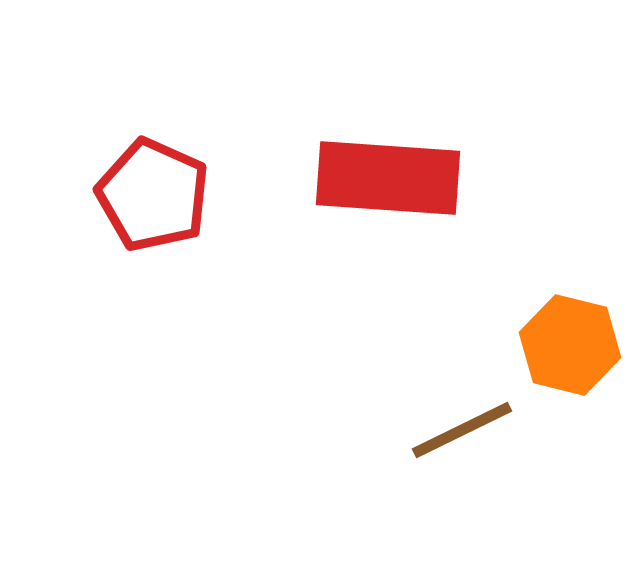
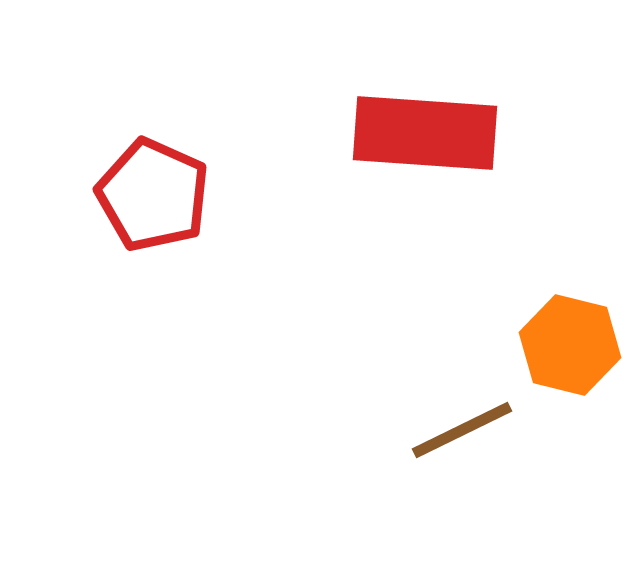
red rectangle: moved 37 px right, 45 px up
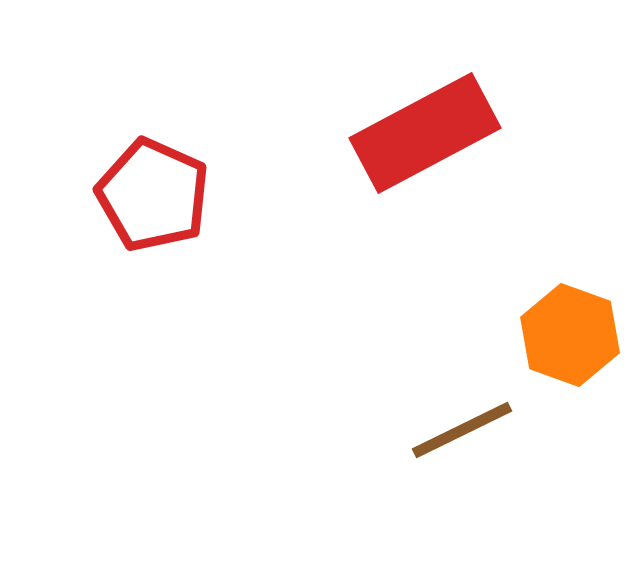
red rectangle: rotated 32 degrees counterclockwise
orange hexagon: moved 10 px up; rotated 6 degrees clockwise
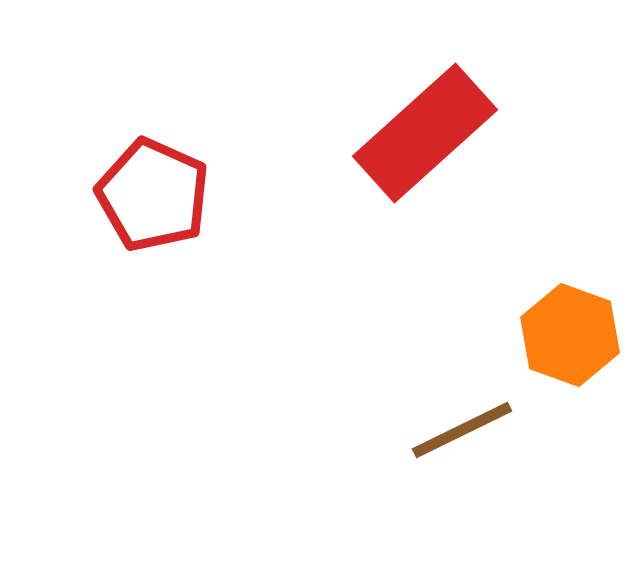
red rectangle: rotated 14 degrees counterclockwise
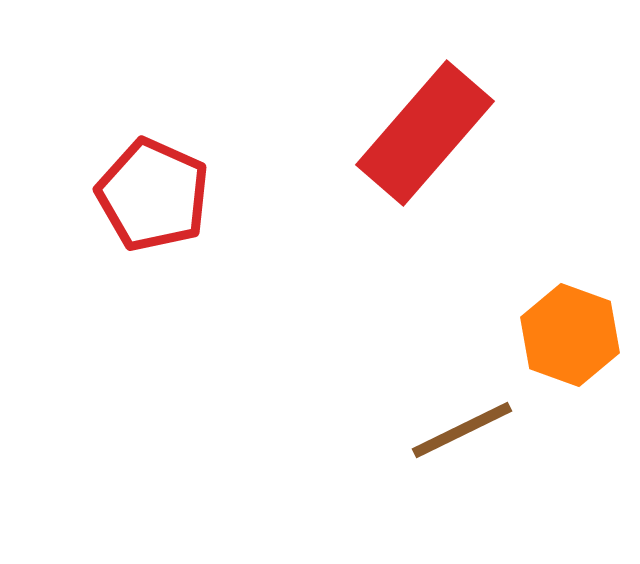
red rectangle: rotated 7 degrees counterclockwise
